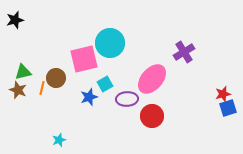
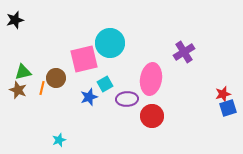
pink ellipse: moved 1 px left; rotated 32 degrees counterclockwise
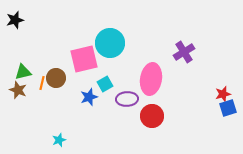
orange line: moved 5 px up
